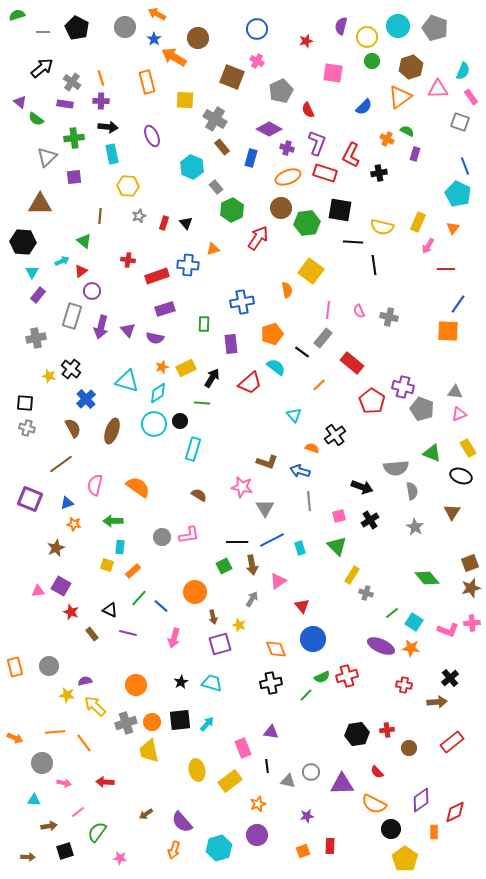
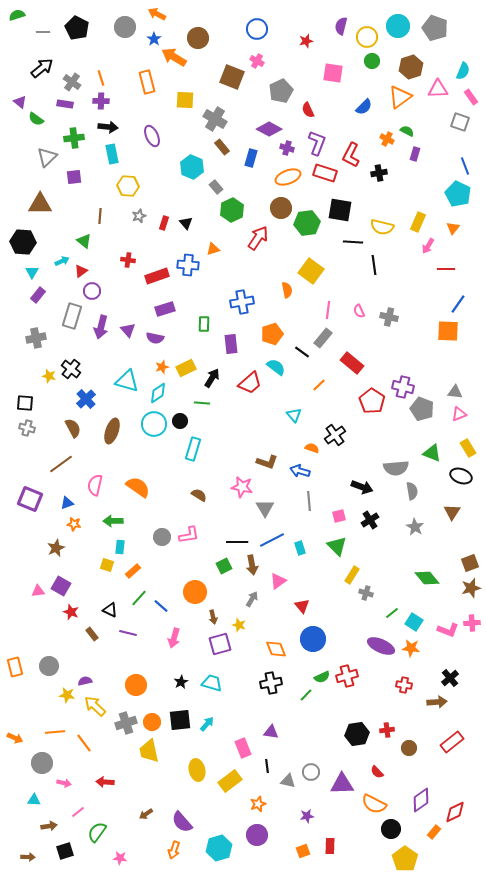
orange rectangle at (434, 832): rotated 40 degrees clockwise
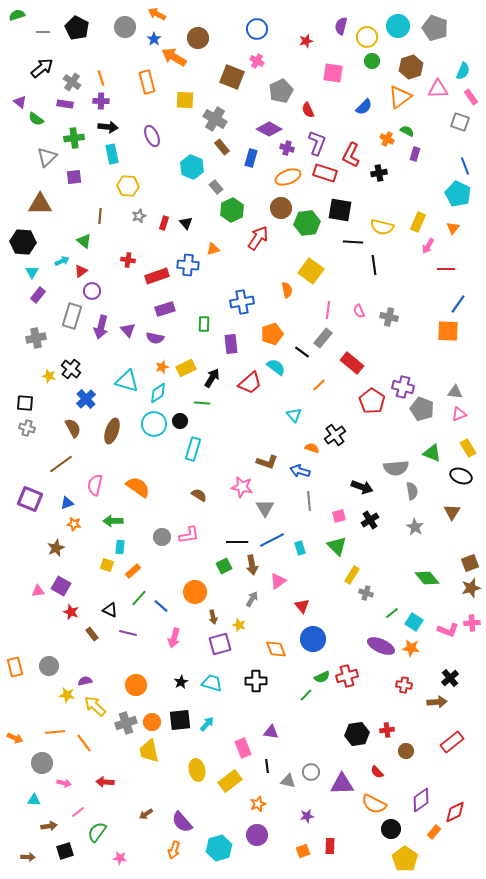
black cross at (271, 683): moved 15 px left, 2 px up; rotated 10 degrees clockwise
brown circle at (409, 748): moved 3 px left, 3 px down
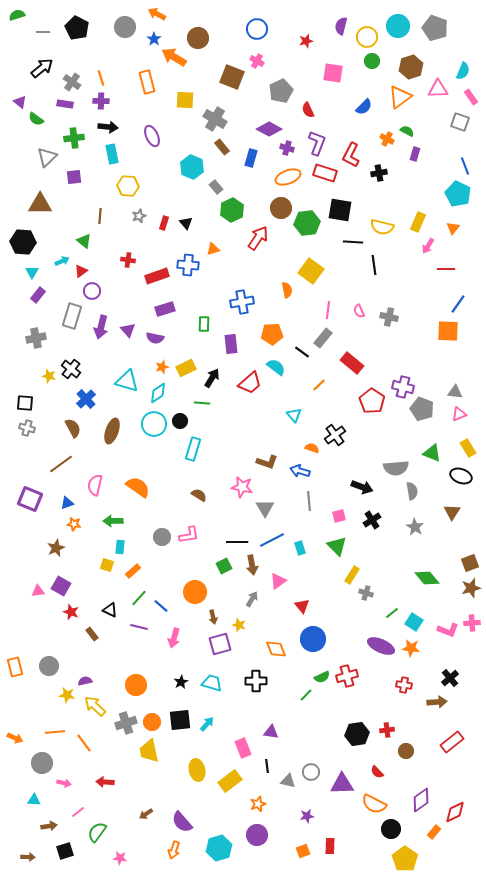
orange pentagon at (272, 334): rotated 15 degrees clockwise
black cross at (370, 520): moved 2 px right
purple line at (128, 633): moved 11 px right, 6 px up
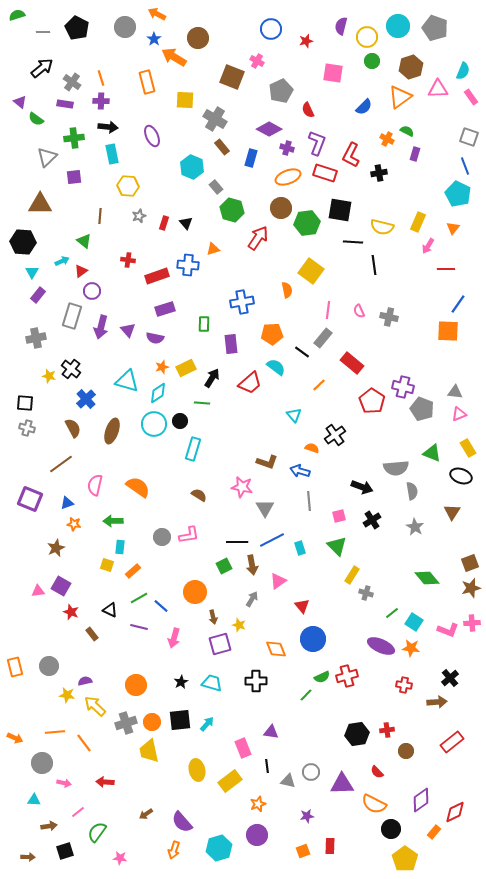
blue circle at (257, 29): moved 14 px right
gray square at (460, 122): moved 9 px right, 15 px down
green hexagon at (232, 210): rotated 20 degrees counterclockwise
green line at (139, 598): rotated 18 degrees clockwise
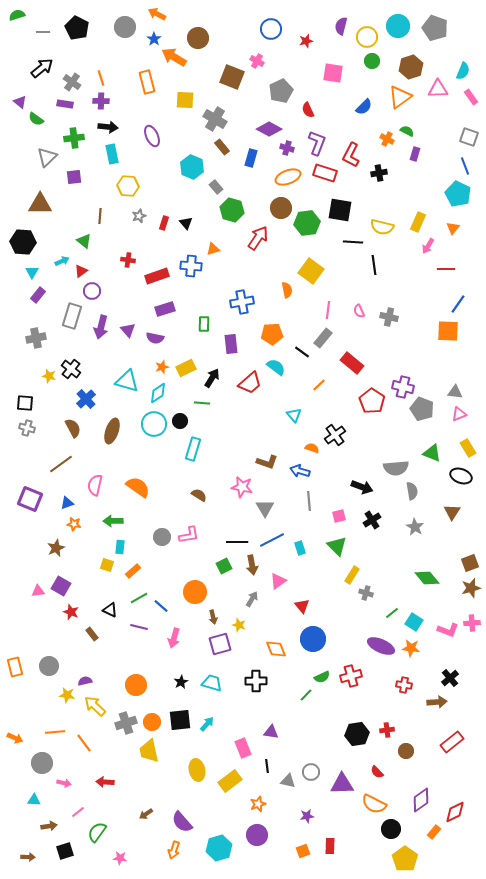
blue cross at (188, 265): moved 3 px right, 1 px down
red cross at (347, 676): moved 4 px right
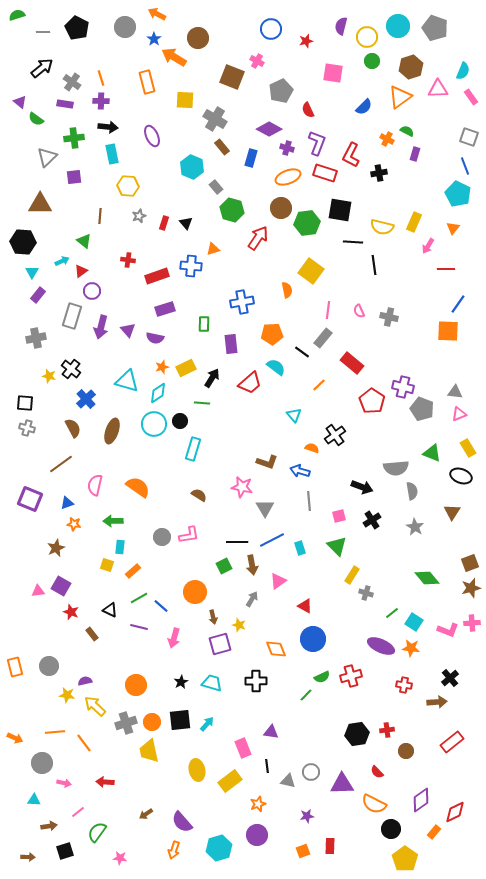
yellow rectangle at (418, 222): moved 4 px left
red triangle at (302, 606): moved 3 px right; rotated 21 degrees counterclockwise
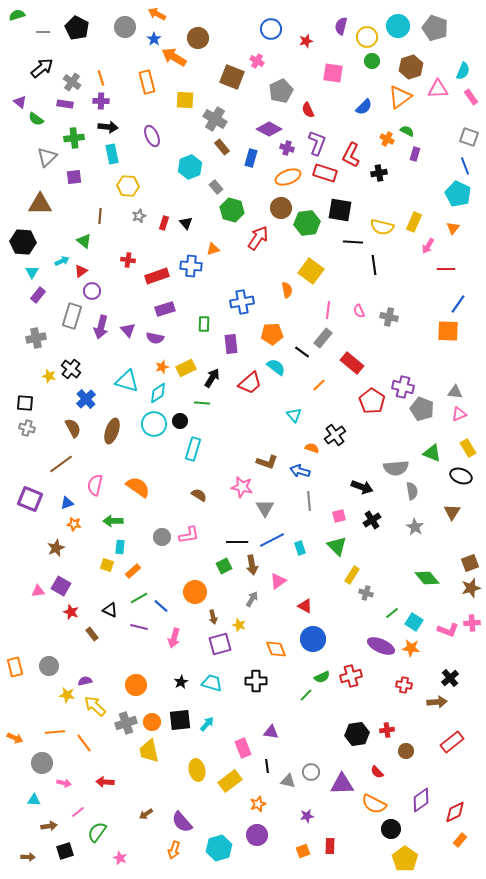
cyan hexagon at (192, 167): moved 2 px left; rotated 15 degrees clockwise
orange rectangle at (434, 832): moved 26 px right, 8 px down
pink star at (120, 858): rotated 16 degrees clockwise
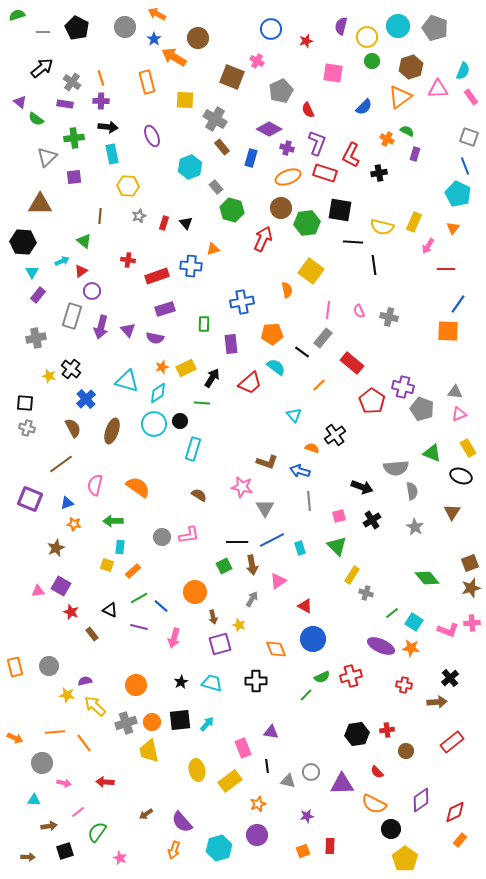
red arrow at (258, 238): moved 5 px right, 1 px down; rotated 10 degrees counterclockwise
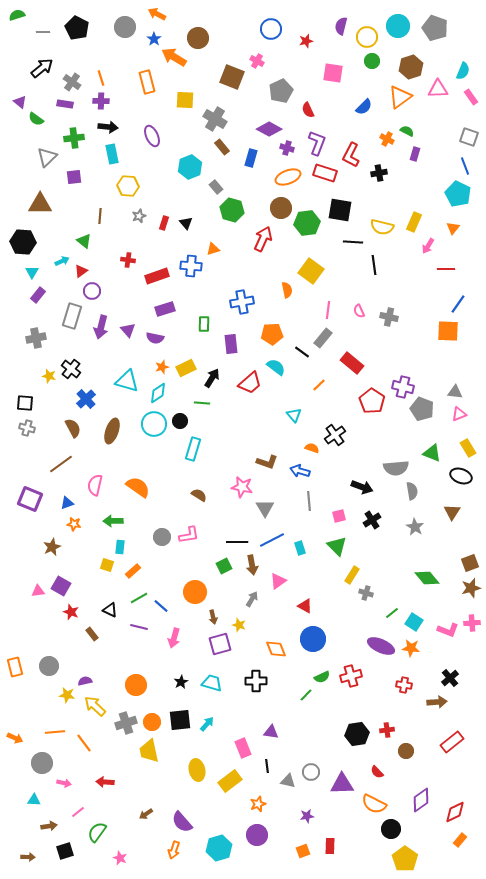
brown star at (56, 548): moved 4 px left, 1 px up
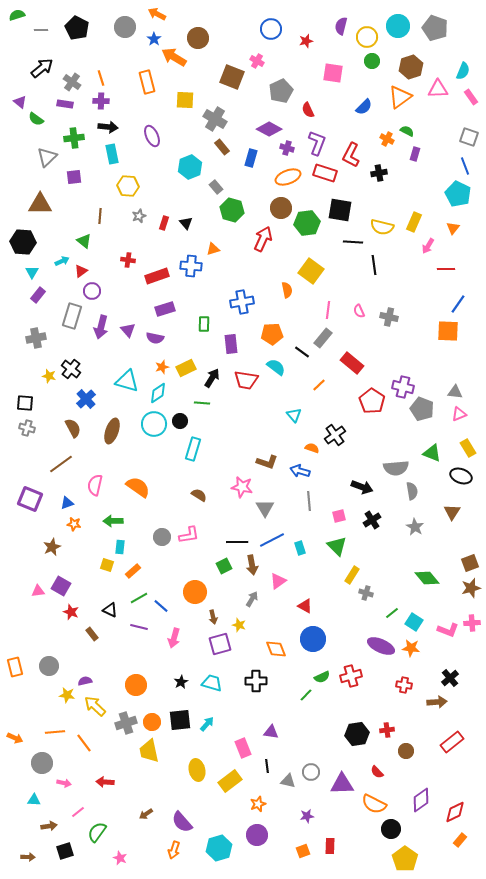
gray line at (43, 32): moved 2 px left, 2 px up
red trapezoid at (250, 383): moved 4 px left, 3 px up; rotated 50 degrees clockwise
